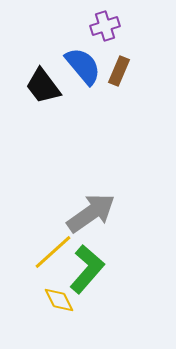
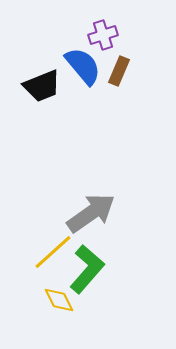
purple cross: moved 2 px left, 9 px down
black trapezoid: moved 1 px left; rotated 75 degrees counterclockwise
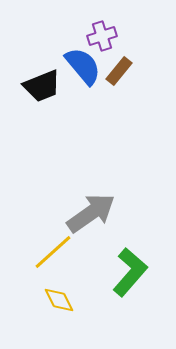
purple cross: moved 1 px left, 1 px down
brown rectangle: rotated 16 degrees clockwise
green L-shape: moved 43 px right, 3 px down
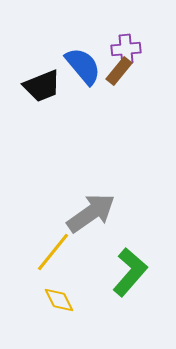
purple cross: moved 24 px right, 13 px down; rotated 12 degrees clockwise
yellow line: rotated 9 degrees counterclockwise
